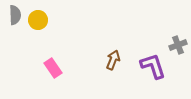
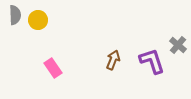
gray cross: rotated 30 degrees counterclockwise
purple L-shape: moved 1 px left, 5 px up
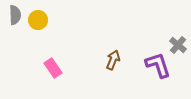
purple L-shape: moved 6 px right, 4 px down
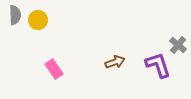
brown arrow: moved 2 px right, 2 px down; rotated 48 degrees clockwise
pink rectangle: moved 1 px right, 1 px down
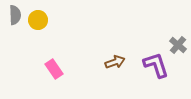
purple L-shape: moved 2 px left
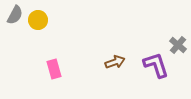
gray semicircle: rotated 30 degrees clockwise
pink rectangle: rotated 18 degrees clockwise
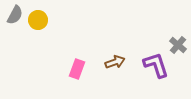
pink rectangle: moved 23 px right; rotated 36 degrees clockwise
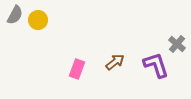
gray cross: moved 1 px left, 1 px up
brown arrow: rotated 18 degrees counterclockwise
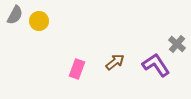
yellow circle: moved 1 px right, 1 px down
purple L-shape: rotated 16 degrees counterclockwise
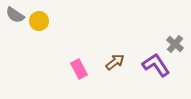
gray semicircle: rotated 96 degrees clockwise
gray cross: moved 2 px left
pink rectangle: moved 2 px right; rotated 48 degrees counterclockwise
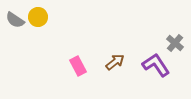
gray semicircle: moved 5 px down
yellow circle: moved 1 px left, 4 px up
gray cross: moved 1 px up
pink rectangle: moved 1 px left, 3 px up
